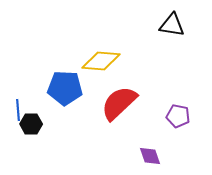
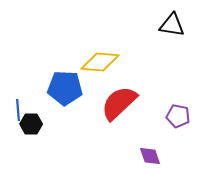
yellow diamond: moved 1 px left, 1 px down
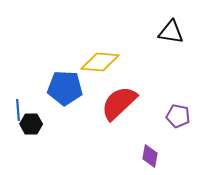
black triangle: moved 1 px left, 7 px down
purple diamond: rotated 30 degrees clockwise
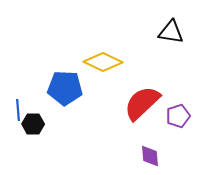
yellow diamond: moved 3 px right; rotated 21 degrees clockwise
red semicircle: moved 23 px right
purple pentagon: rotated 30 degrees counterclockwise
black hexagon: moved 2 px right
purple diamond: rotated 15 degrees counterclockwise
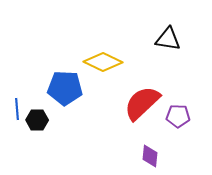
black triangle: moved 3 px left, 7 px down
blue line: moved 1 px left, 1 px up
purple pentagon: rotated 20 degrees clockwise
black hexagon: moved 4 px right, 4 px up
purple diamond: rotated 10 degrees clockwise
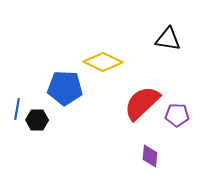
blue line: rotated 15 degrees clockwise
purple pentagon: moved 1 px left, 1 px up
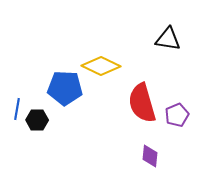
yellow diamond: moved 2 px left, 4 px down
red semicircle: rotated 63 degrees counterclockwise
purple pentagon: rotated 25 degrees counterclockwise
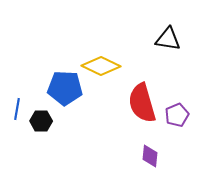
black hexagon: moved 4 px right, 1 px down
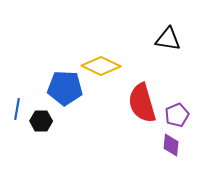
purple diamond: moved 21 px right, 11 px up
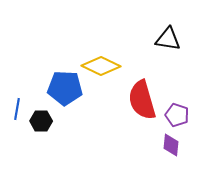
red semicircle: moved 3 px up
purple pentagon: rotated 30 degrees counterclockwise
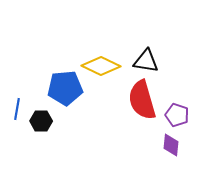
black triangle: moved 22 px left, 22 px down
blue pentagon: rotated 8 degrees counterclockwise
